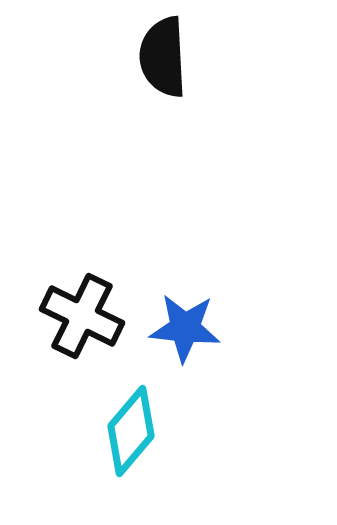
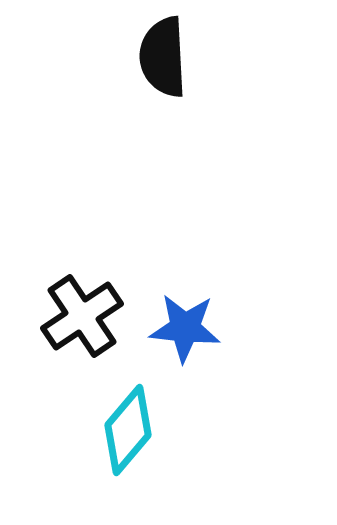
black cross: rotated 30 degrees clockwise
cyan diamond: moved 3 px left, 1 px up
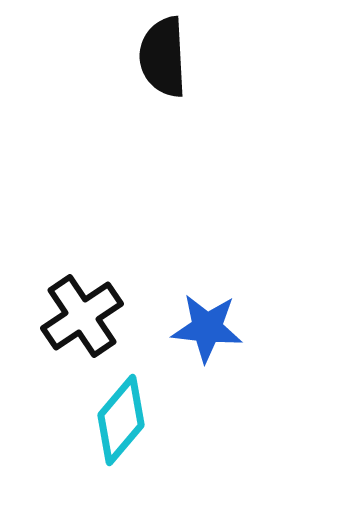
blue star: moved 22 px right
cyan diamond: moved 7 px left, 10 px up
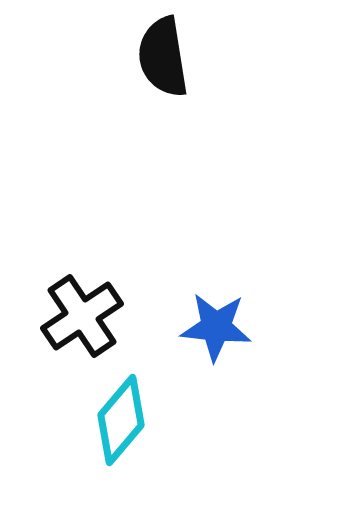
black semicircle: rotated 6 degrees counterclockwise
blue star: moved 9 px right, 1 px up
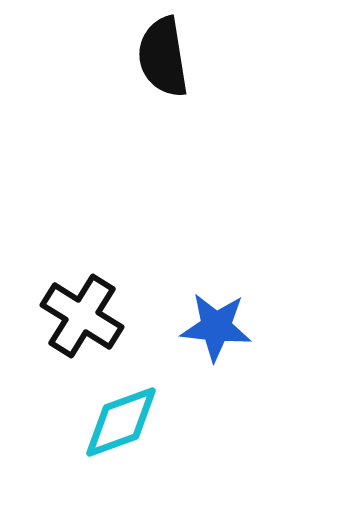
black cross: rotated 24 degrees counterclockwise
cyan diamond: moved 2 px down; rotated 30 degrees clockwise
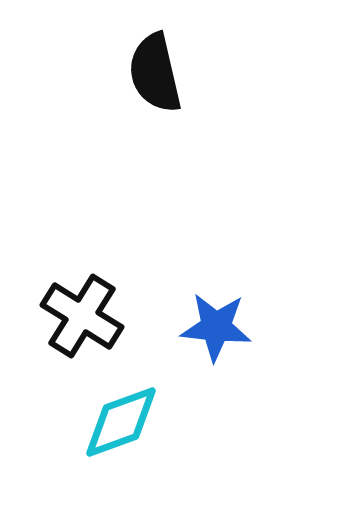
black semicircle: moved 8 px left, 16 px down; rotated 4 degrees counterclockwise
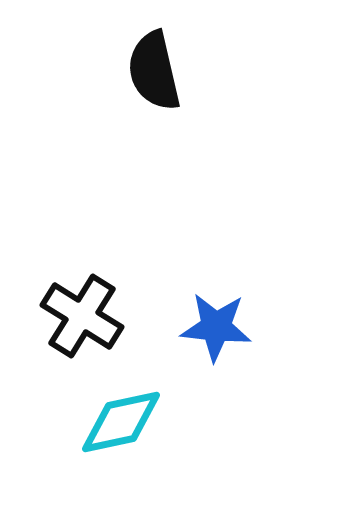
black semicircle: moved 1 px left, 2 px up
cyan diamond: rotated 8 degrees clockwise
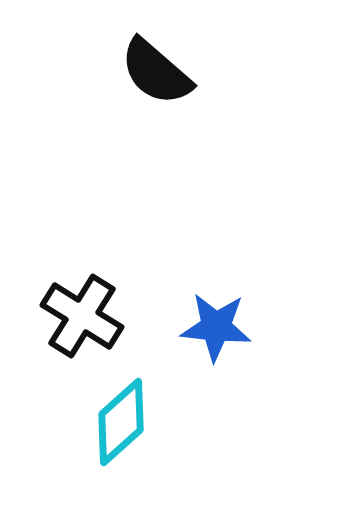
black semicircle: moved 2 px right, 1 px down; rotated 36 degrees counterclockwise
cyan diamond: rotated 30 degrees counterclockwise
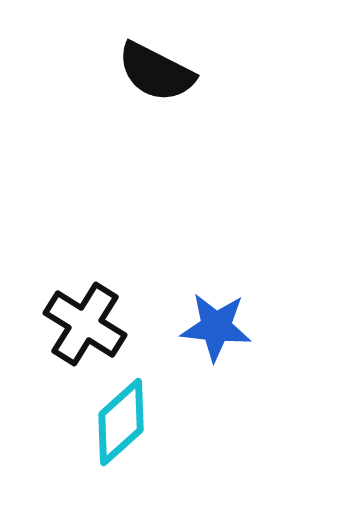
black semicircle: rotated 14 degrees counterclockwise
black cross: moved 3 px right, 8 px down
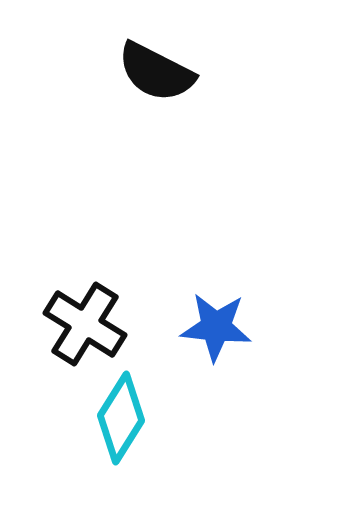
cyan diamond: moved 4 px up; rotated 16 degrees counterclockwise
